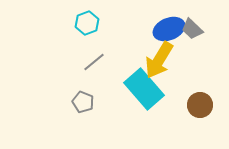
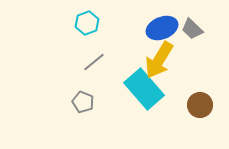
blue ellipse: moved 7 px left, 1 px up
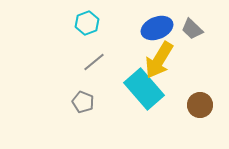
blue ellipse: moved 5 px left
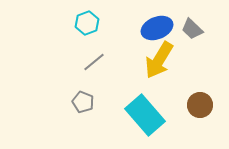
cyan rectangle: moved 1 px right, 26 px down
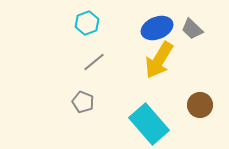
cyan rectangle: moved 4 px right, 9 px down
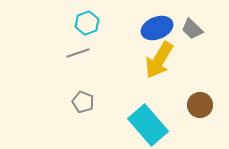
gray line: moved 16 px left, 9 px up; rotated 20 degrees clockwise
cyan rectangle: moved 1 px left, 1 px down
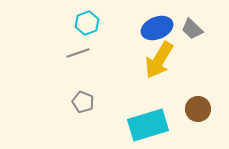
brown circle: moved 2 px left, 4 px down
cyan rectangle: rotated 66 degrees counterclockwise
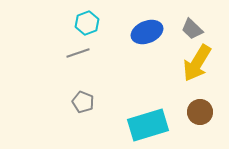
blue ellipse: moved 10 px left, 4 px down
yellow arrow: moved 38 px right, 3 px down
brown circle: moved 2 px right, 3 px down
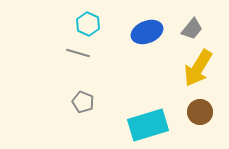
cyan hexagon: moved 1 px right, 1 px down; rotated 15 degrees counterclockwise
gray trapezoid: rotated 95 degrees counterclockwise
gray line: rotated 35 degrees clockwise
yellow arrow: moved 1 px right, 5 px down
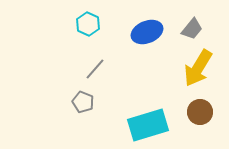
gray line: moved 17 px right, 16 px down; rotated 65 degrees counterclockwise
